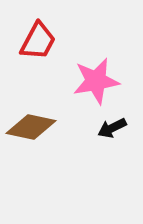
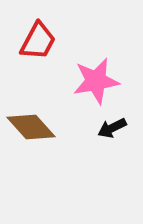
brown diamond: rotated 36 degrees clockwise
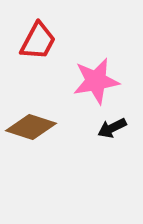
brown diamond: rotated 30 degrees counterclockwise
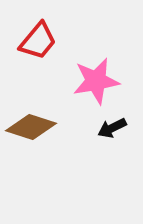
red trapezoid: rotated 12 degrees clockwise
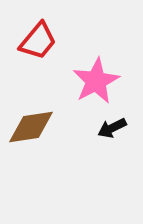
pink star: rotated 18 degrees counterclockwise
brown diamond: rotated 27 degrees counterclockwise
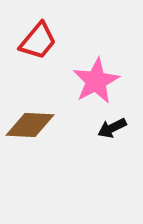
brown diamond: moved 1 px left, 2 px up; rotated 12 degrees clockwise
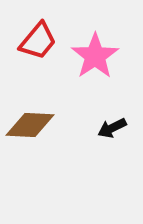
pink star: moved 1 px left, 25 px up; rotated 6 degrees counterclockwise
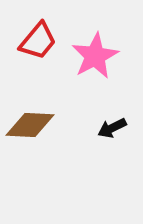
pink star: rotated 6 degrees clockwise
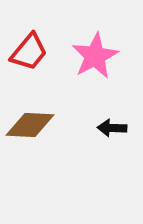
red trapezoid: moved 9 px left, 11 px down
black arrow: rotated 28 degrees clockwise
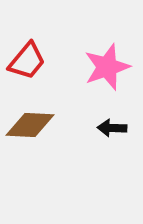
red trapezoid: moved 2 px left, 9 px down
pink star: moved 12 px right, 11 px down; rotated 9 degrees clockwise
